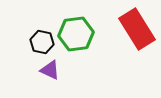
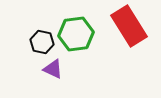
red rectangle: moved 8 px left, 3 px up
purple triangle: moved 3 px right, 1 px up
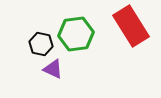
red rectangle: moved 2 px right
black hexagon: moved 1 px left, 2 px down
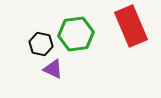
red rectangle: rotated 9 degrees clockwise
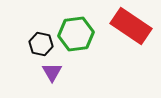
red rectangle: rotated 33 degrees counterclockwise
purple triangle: moved 1 px left, 3 px down; rotated 35 degrees clockwise
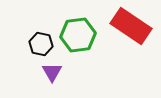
green hexagon: moved 2 px right, 1 px down
